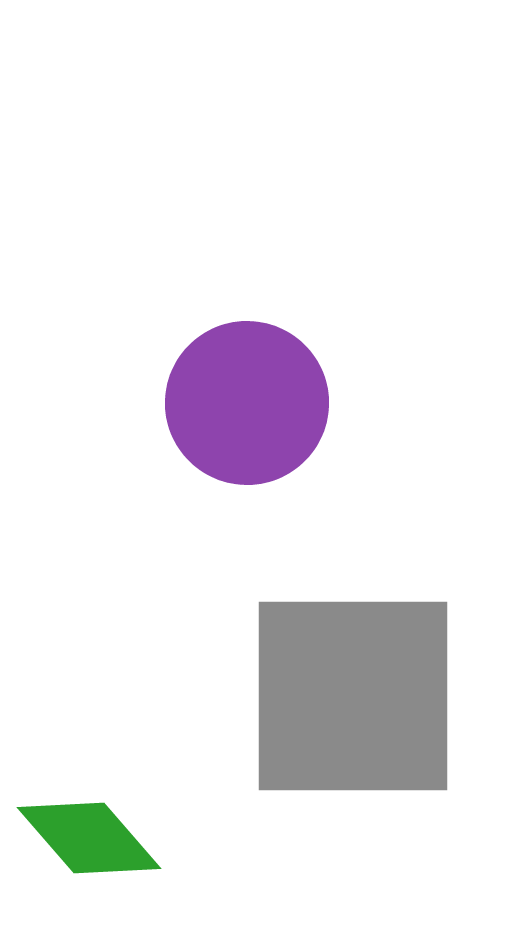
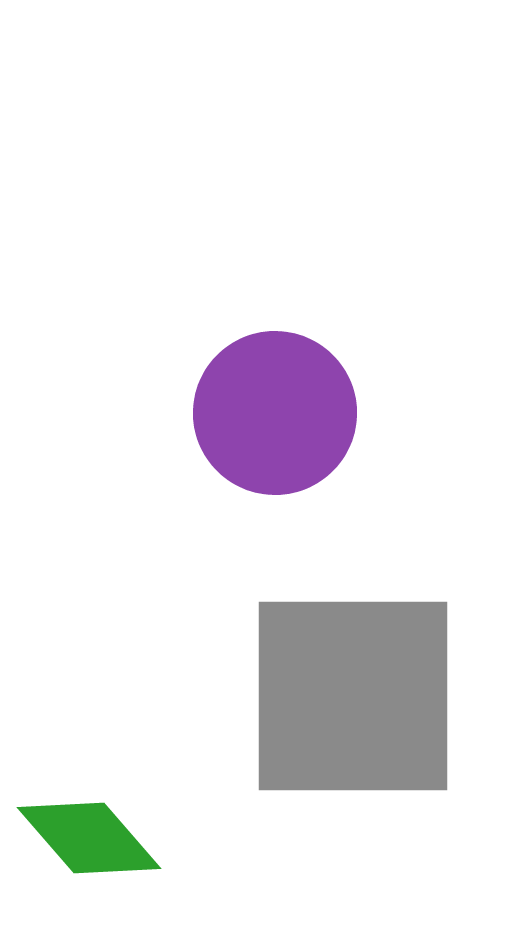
purple circle: moved 28 px right, 10 px down
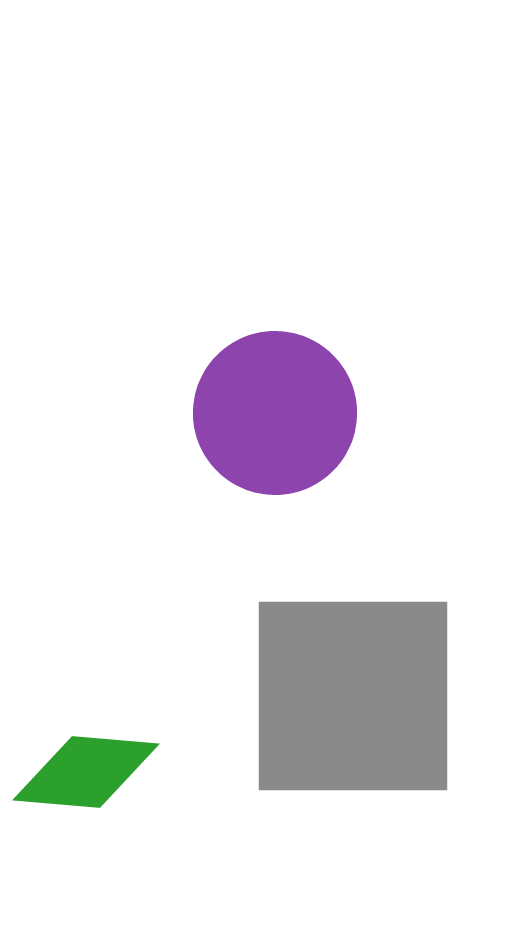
green diamond: moved 3 px left, 66 px up; rotated 44 degrees counterclockwise
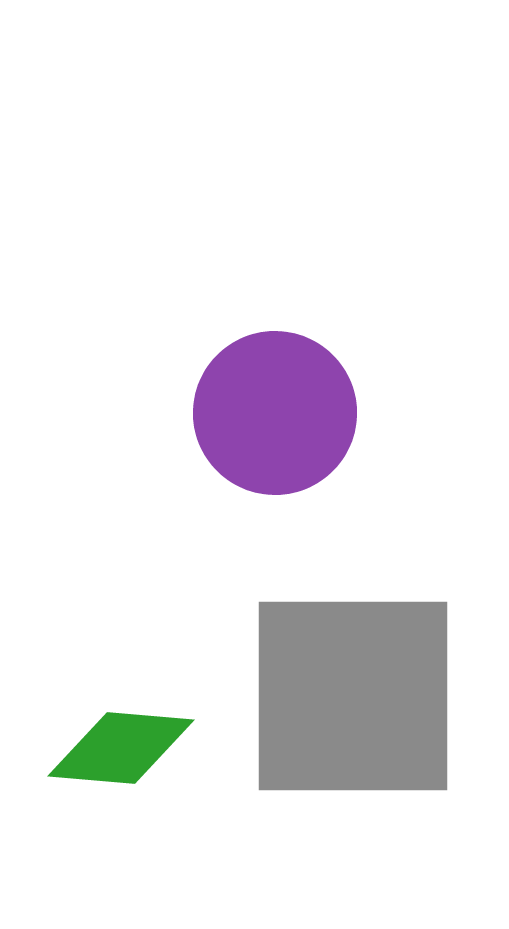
green diamond: moved 35 px right, 24 px up
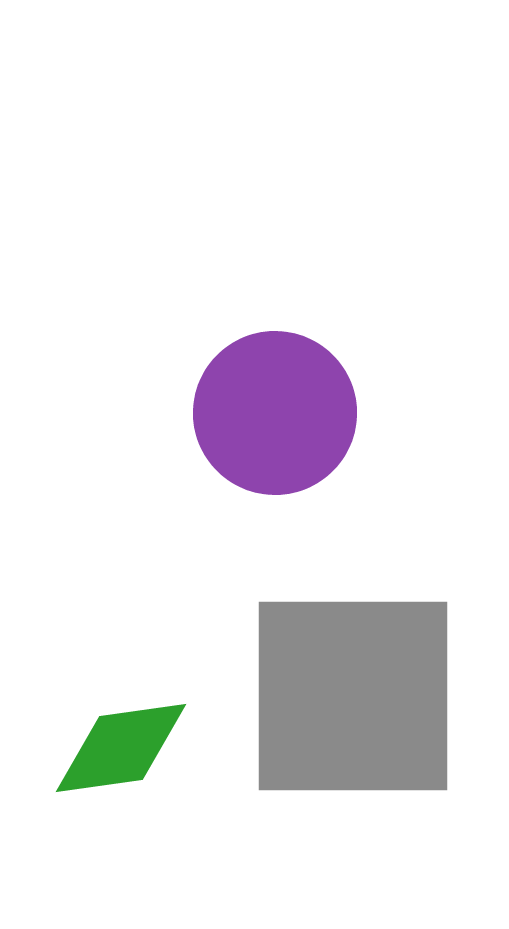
green diamond: rotated 13 degrees counterclockwise
